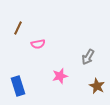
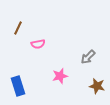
gray arrow: rotated 14 degrees clockwise
brown star: rotated 14 degrees counterclockwise
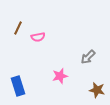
pink semicircle: moved 7 px up
brown star: moved 4 px down
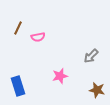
gray arrow: moved 3 px right, 1 px up
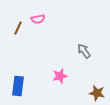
pink semicircle: moved 18 px up
gray arrow: moved 7 px left, 5 px up; rotated 98 degrees clockwise
blue rectangle: rotated 24 degrees clockwise
brown star: moved 3 px down
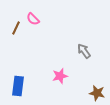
pink semicircle: moved 5 px left; rotated 56 degrees clockwise
brown line: moved 2 px left
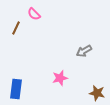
pink semicircle: moved 1 px right, 5 px up
gray arrow: rotated 84 degrees counterclockwise
pink star: moved 2 px down
blue rectangle: moved 2 px left, 3 px down
